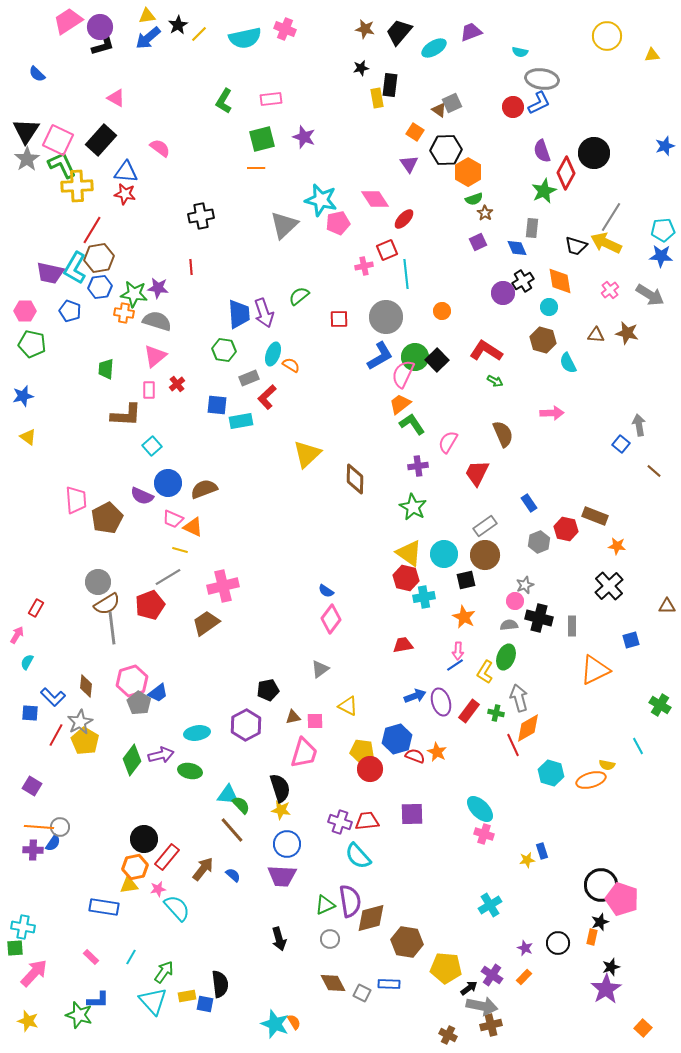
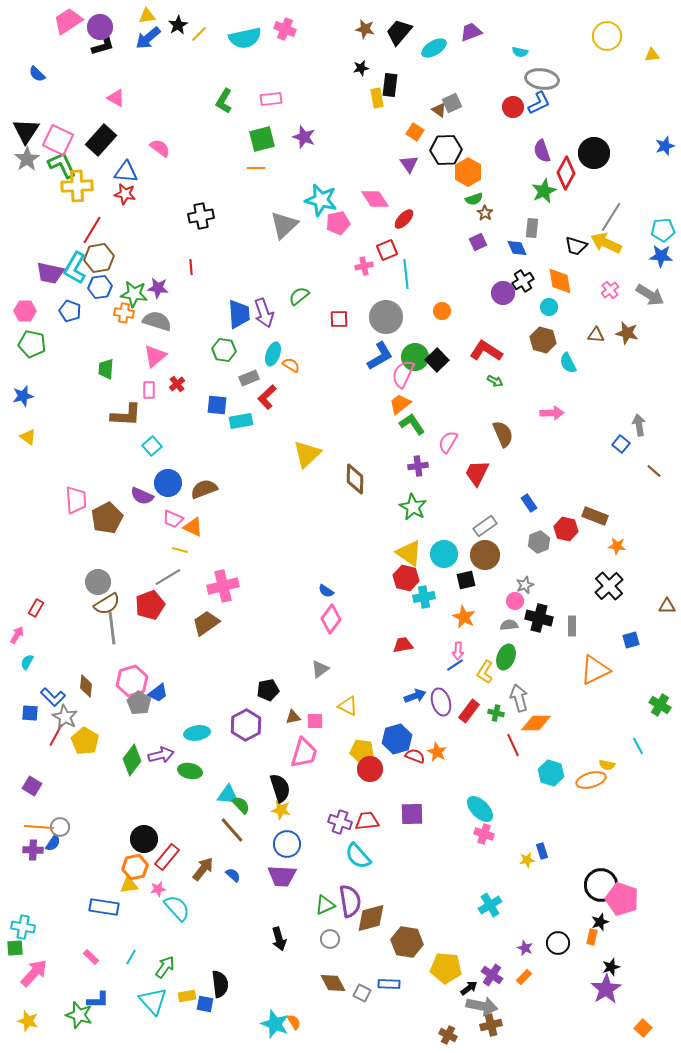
gray star at (80, 722): moved 15 px left, 5 px up; rotated 15 degrees counterclockwise
orange diamond at (528, 728): moved 8 px right, 5 px up; rotated 28 degrees clockwise
green arrow at (164, 972): moved 1 px right, 5 px up
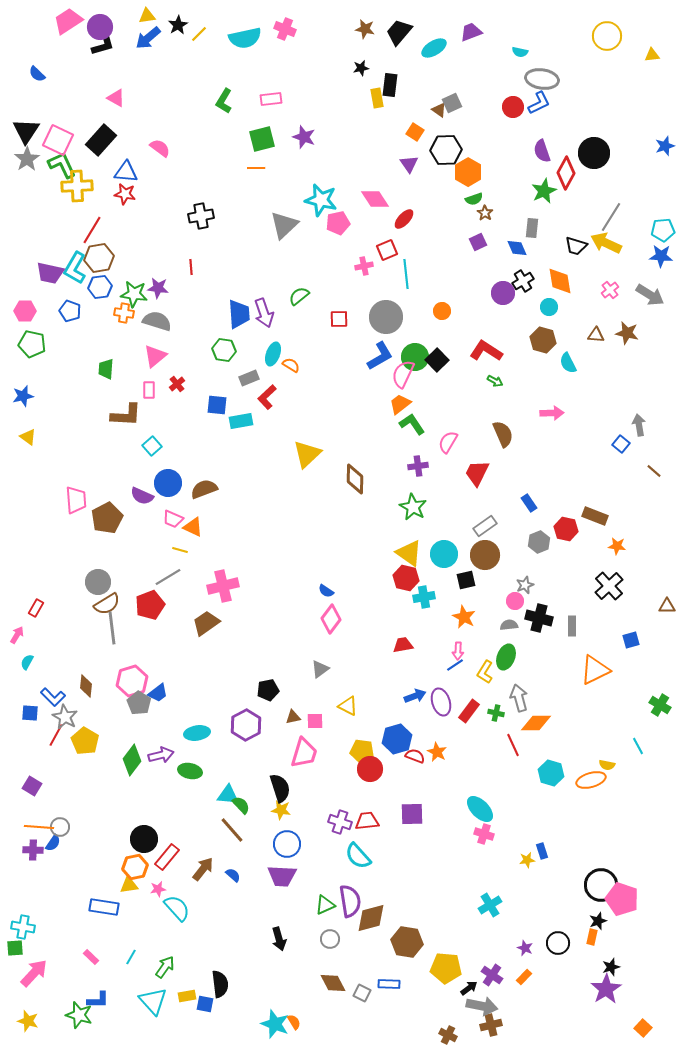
black star at (600, 922): moved 2 px left, 1 px up
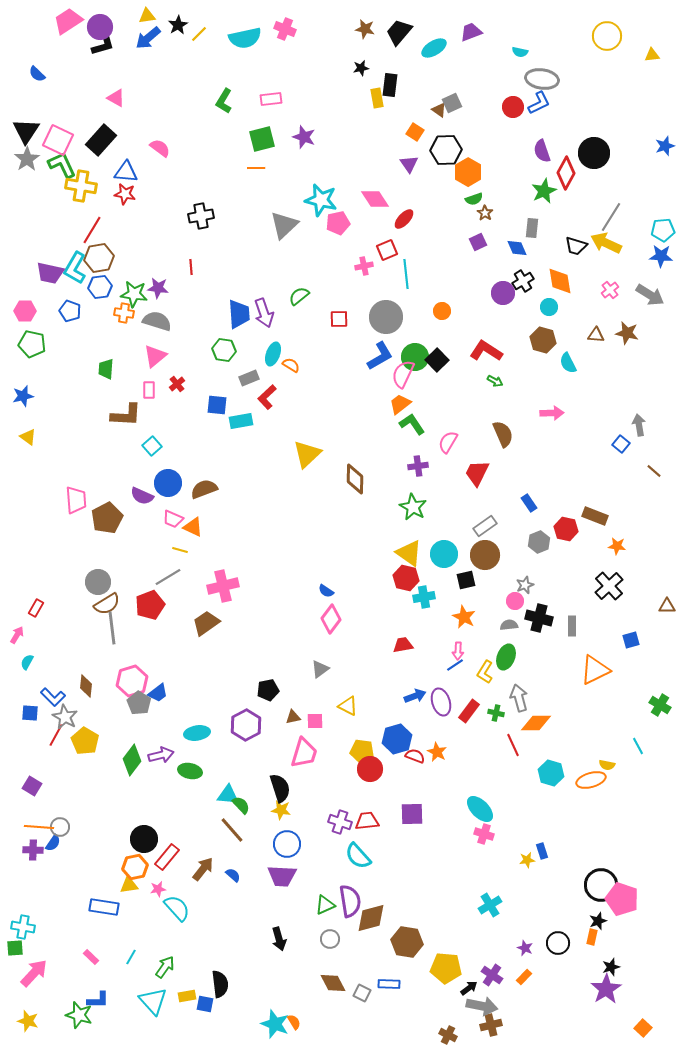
yellow cross at (77, 186): moved 4 px right; rotated 12 degrees clockwise
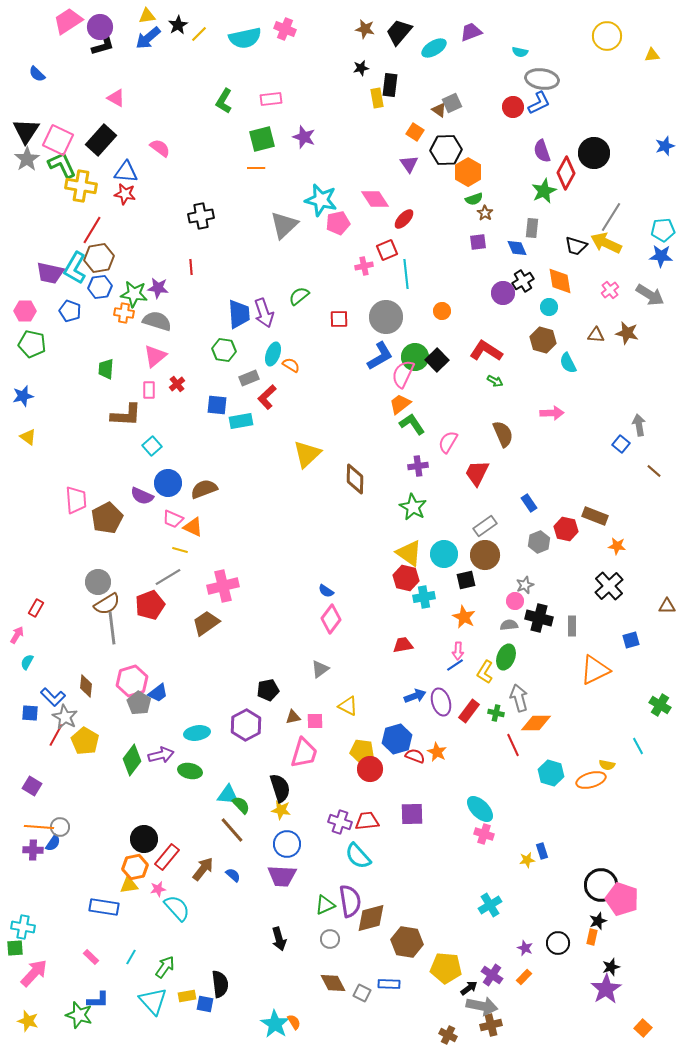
purple square at (478, 242): rotated 18 degrees clockwise
cyan star at (275, 1024): rotated 12 degrees clockwise
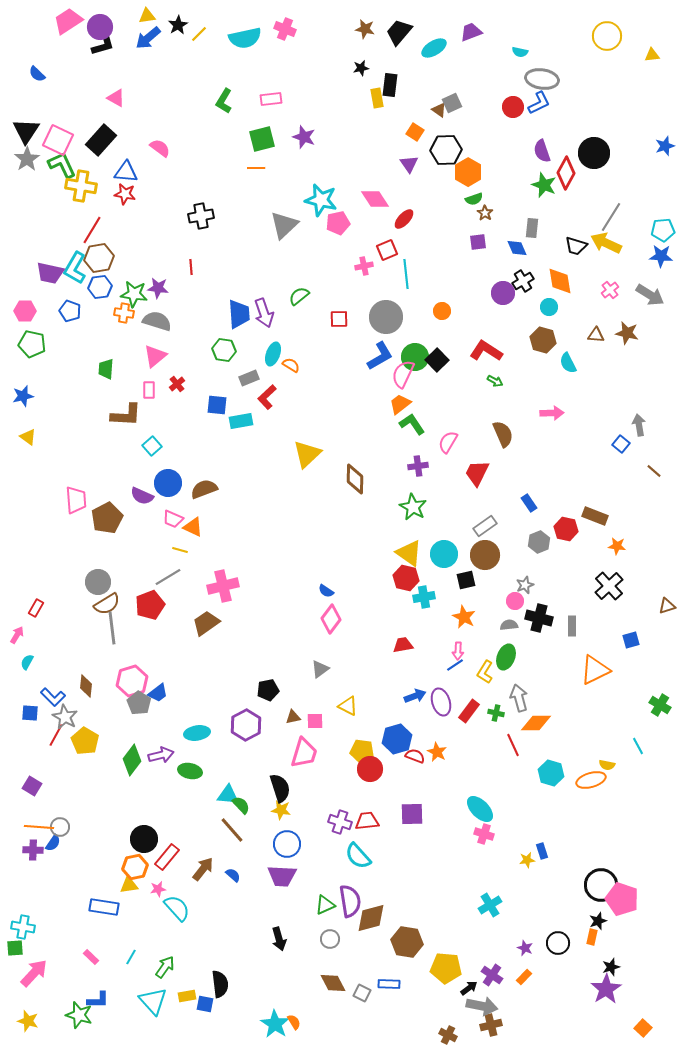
green star at (544, 191): moved 6 px up; rotated 25 degrees counterclockwise
brown triangle at (667, 606): rotated 18 degrees counterclockwise
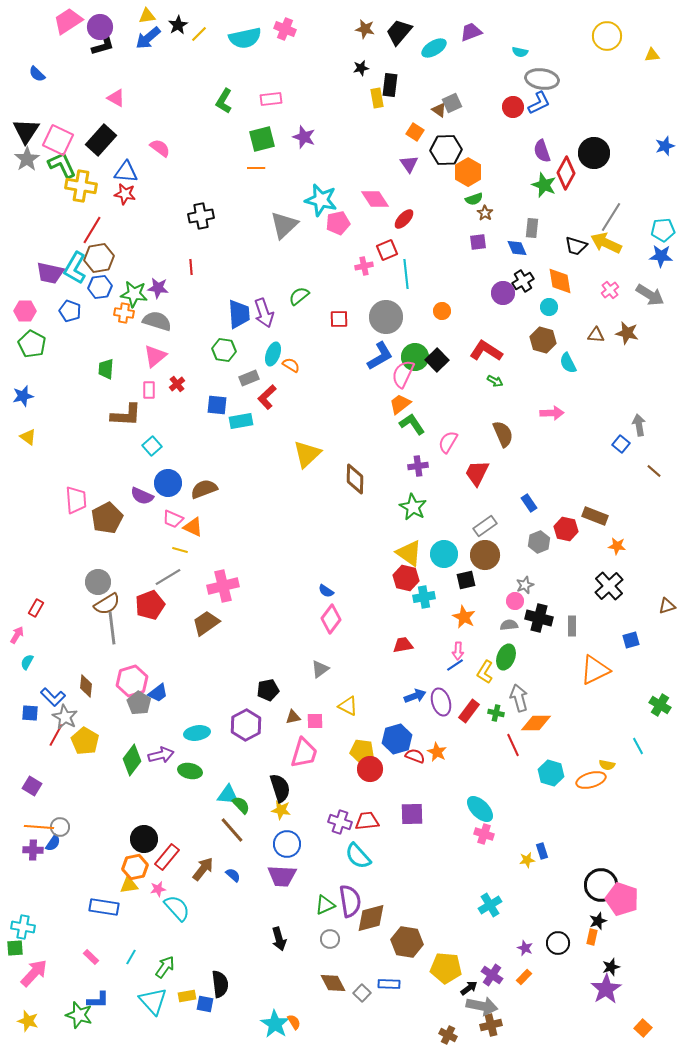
green pentagon at (32, 344): rotated 16 degrees clockwise
gray square at (362, 993): rotated 18 degrees clockwise
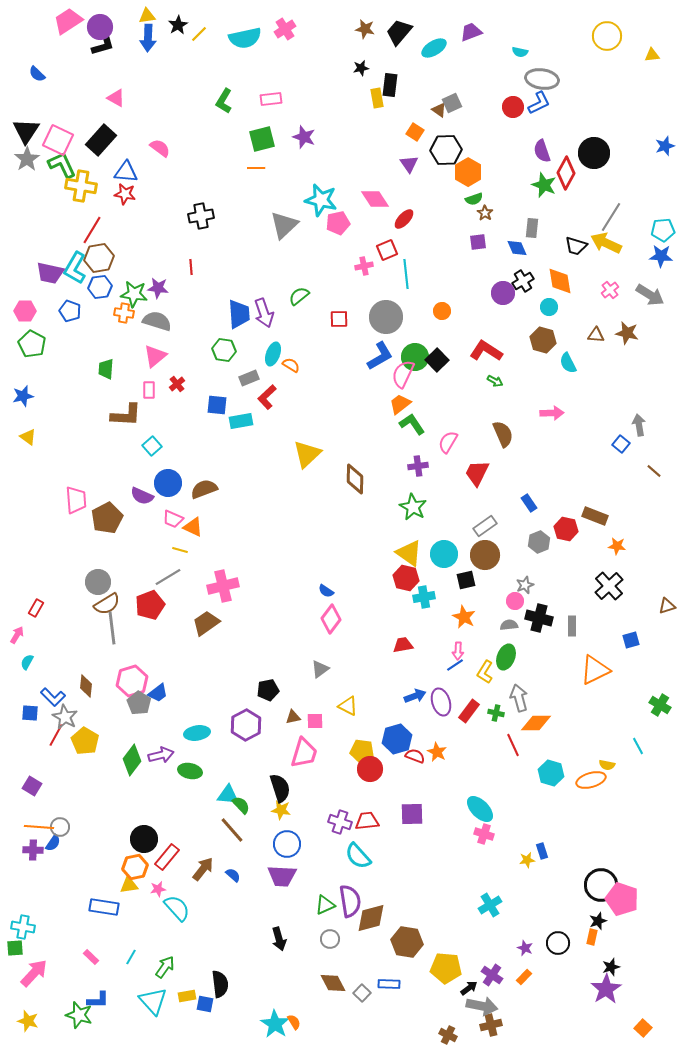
pink cross at (285, 29): rotated 35 degrees clockwise
blue arrow at (148, 38): rotated 48 degrees counterclockwise
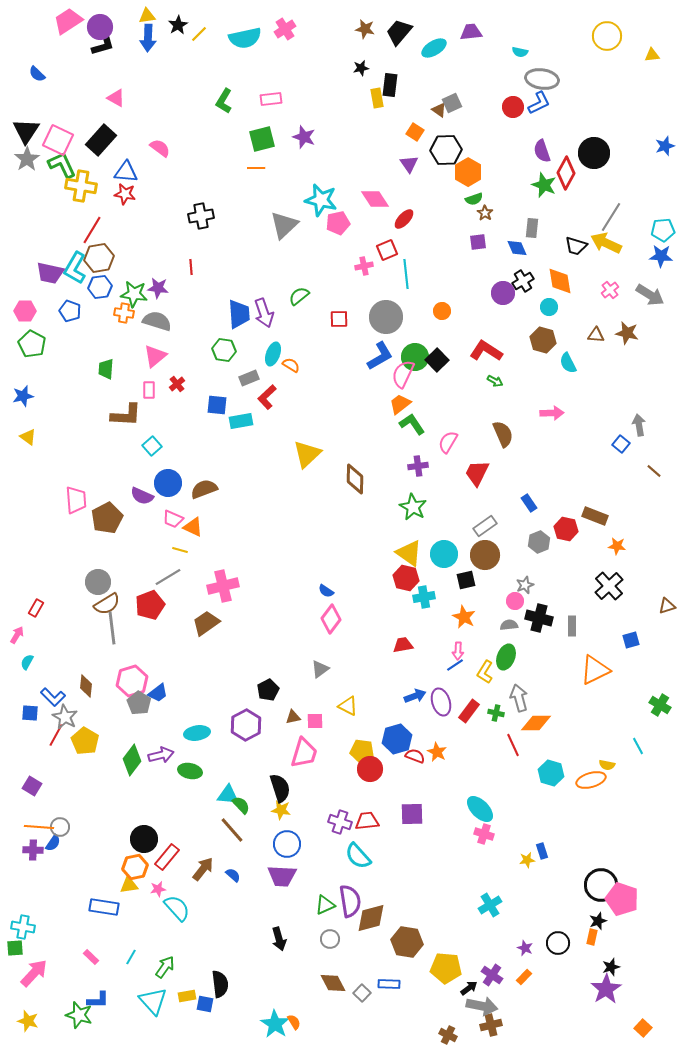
purple trapezoid at (471, 32): rotated 15 degrees clockwise
black pentagon at (268, 690): rotated 15 degrees counterclockwise
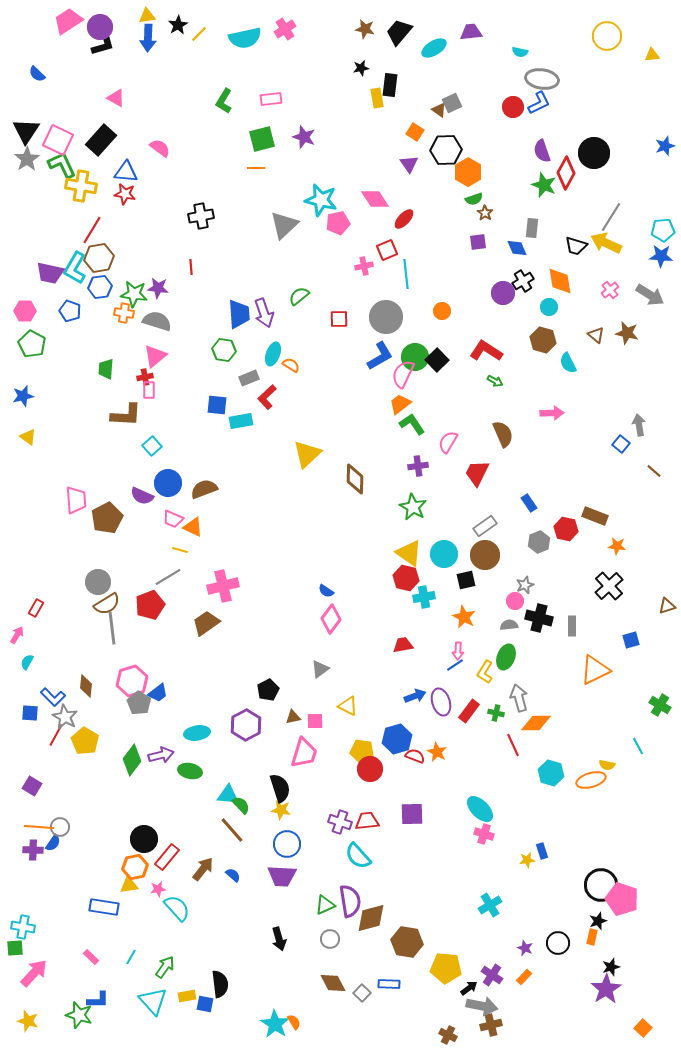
brown triangle at (596, 335): rotated 36 degrees clockwise
red cross at (177, 384): moved 32 px left, 7 px up; rotated 28 degrees clockwise
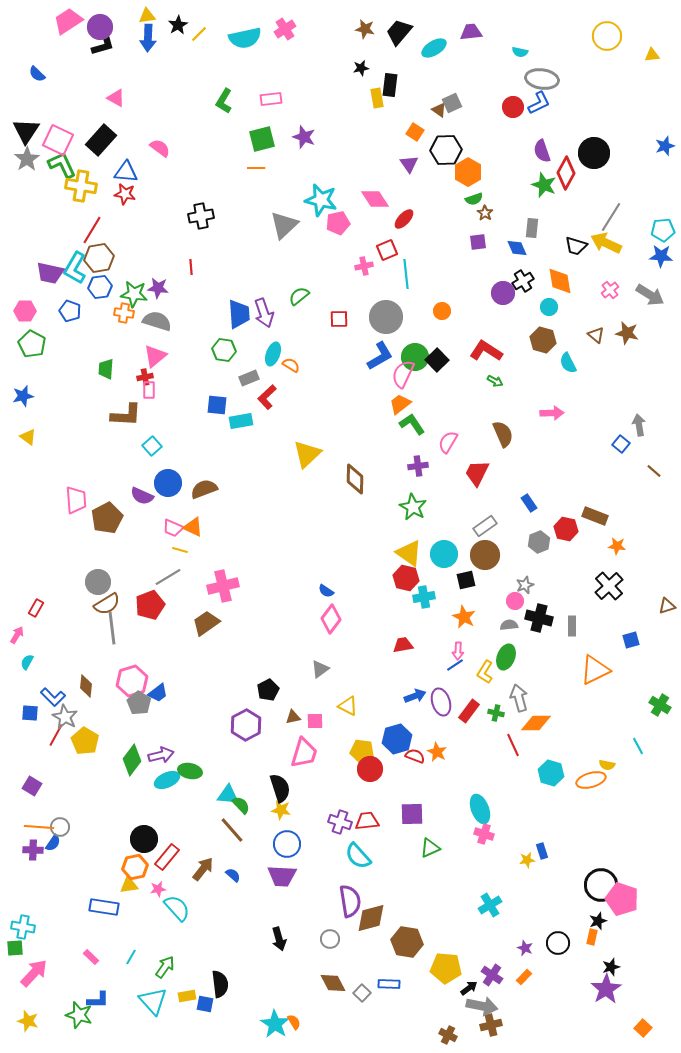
pink trapezoid at (173, 519): moved 9 px down
cyan ellipse at (197, 733): moved 30 px left, 47 px down; rotated 15 degrees counterclockwise
cyan ellipse at (480, 809): rotated 24 degrees clockwise
green triangle at (325, 905): moved 105 px right, 57 px up
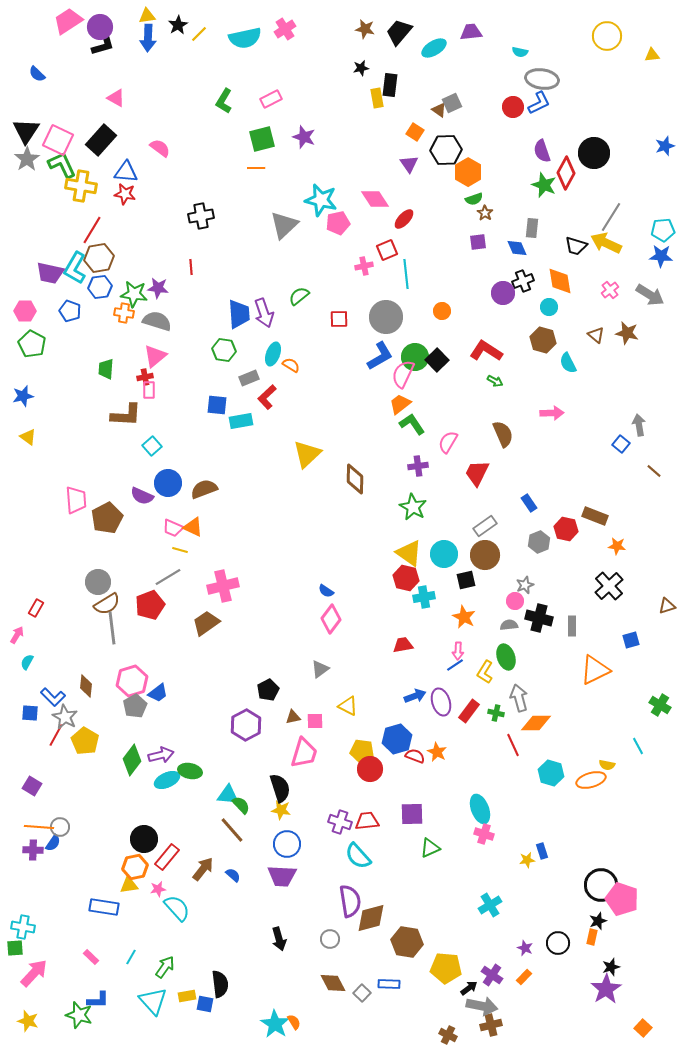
pink rectangle at (271, 99): rotated 20 degrees counterclockwise
black cross at (523, 281): rotated 10 degrees clockwise
green ellipse at (506, 657): rotated 40 degrees counterclockwise
gray pentagon at (139, 703): moved 4 px left, 3 px down; rotated 10 degrees clockwise
